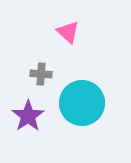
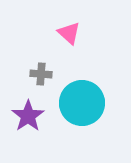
pink triangle: moved 1 px right, 1 px down
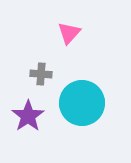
pink triangle: rotated 30 degrees clockwise
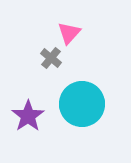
gray cross: moved 10 px right, 16 px up; rotated 35 degrees clockwise
cyan circle: moved 1 px down
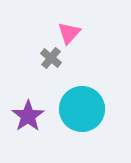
cyan circle: moved 5 px down
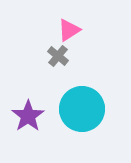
pink triangle: moved 3 px up; rotated 15 degrees clockwise
gray cross: moved 7 px right, 2 px up
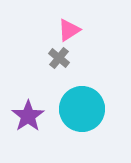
gray cross: moved 1 px right, 2 px down
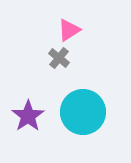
cyan circle: moved 1 px right, 3 px down
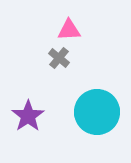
pink triangle: rotated 30 degrees clockwise
cyan circle: moved 14 px right
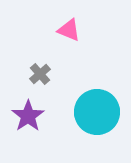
pink triangle: rotated 25 degrees clockwise
gray cross: moved 19 px left, 16 px down; rotated 10 degrees clockwise
